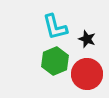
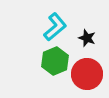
cyan L-shape: rotated 116 degrees counterclockwise
black star: moved 1 px up
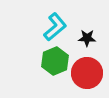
black star: rotated 18 degrees counterclockwise
red circle: moved 1 px up
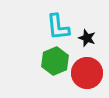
cyan L-shape: moved 3 px right; rotated 124 degrees clockwise
black star: rotated 18 degrees clockwise
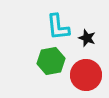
green hexagon: moved 4 px left; rotated 12 degrees clockwise
red circle: moved 1 px left, 2 px down
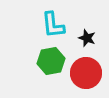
cyan L-shape: moved 5 px left, 2 px up
red circle: moved 2 px up
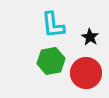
black star: moved 3 px right, 1 px up; rotated 12 degrees clockwise
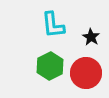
black star: moved 1 px right
green hexagon: moved 1 px left, 5 px down; rotated 16 degrees counterclockwise
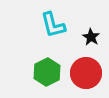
cyan L-shape: rotated 8 degrees counterclockwise
green hexagon: moved 3 px left, 6 px down
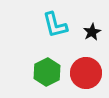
cyan L-shape: moved 2 px right
black star: moved 1 px right, 5 px up; rotated 12 degrees clockwise
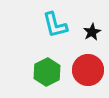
red circle: moved 2 px right, 3 px up
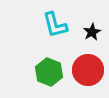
green hexagon: moved 2 px right; rotated 12 degrees counterclockwise
